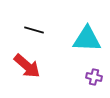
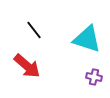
black line: rotated 36 degrees clockwise
cyan triangle: rotated 16 degrees clockwise
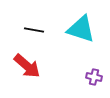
black line: rotated 42 degrees counterclockwise
cyan triangle: moved 6 px left, 10 px up
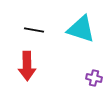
red arrow: rotated 48 degrees clockwise
purple cross: moved 1 px down
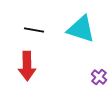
purple cross: moved 5 px right, 1 px up; rotated 28 degrees clockwise
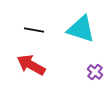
red arrow: moved 4 px right, 1 px up; rotated 120 degrees clockwise
purple cross: moved 4 px left, 5 px up
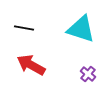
black line: moved 10 px left, 2 px up
purple cross: moved 7 px left, 2 px down
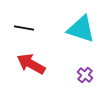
red arrow: moved 1 px up
purple cross: moved 3 px left, 1 px down
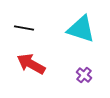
purple cross: moved 1 px left
